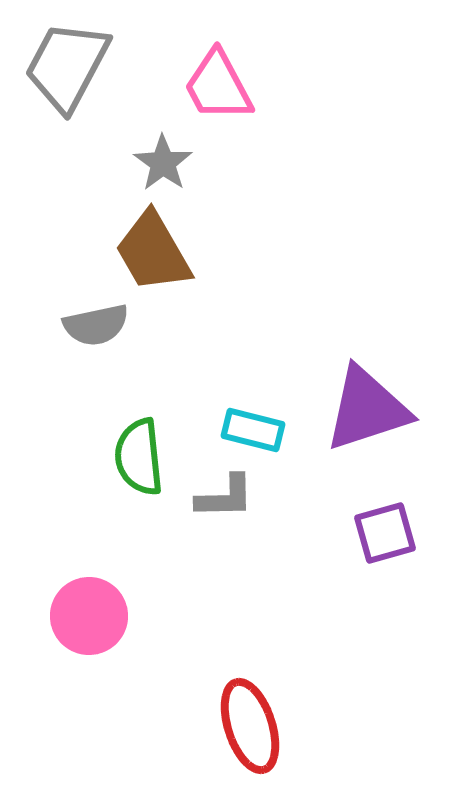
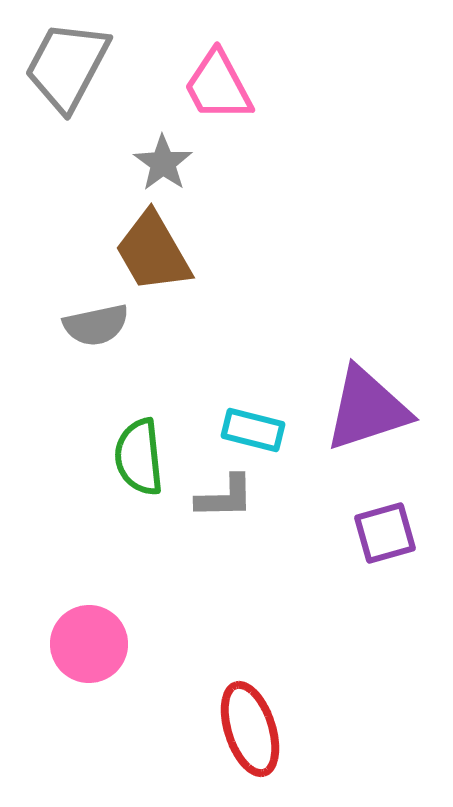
pink circle: moved 28 px down
red ellipse: moved 3 px down
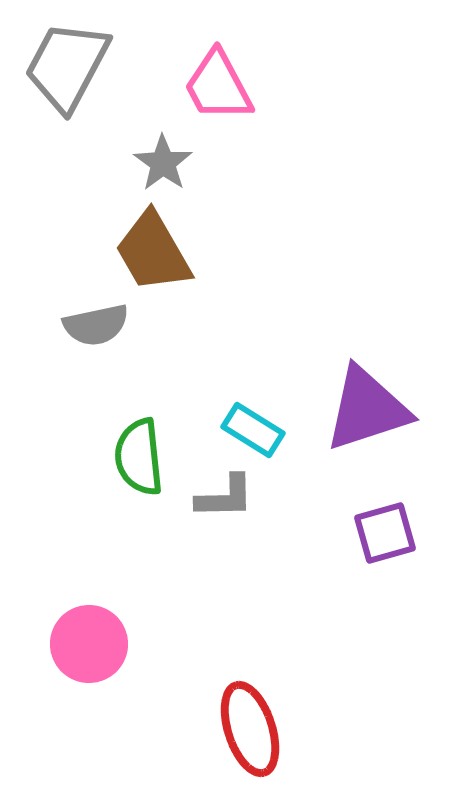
cyan rectangle: rotated 18 degrees clockwise
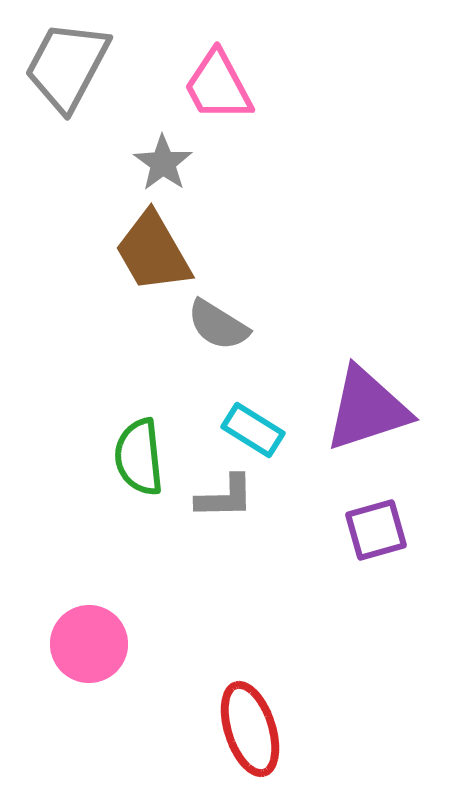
gray semicircle: moved 122 px right; rotated 44 degrees clockwise
purple square: moved 9 px left, 3 px up
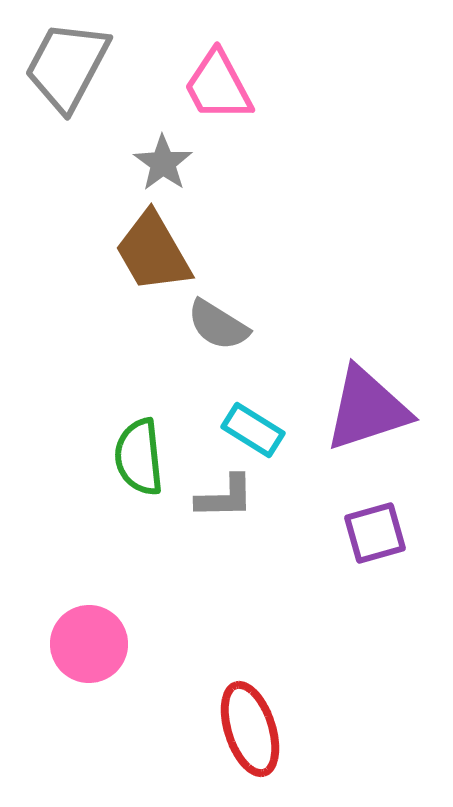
purple square: moved 1 px left, 3 px down
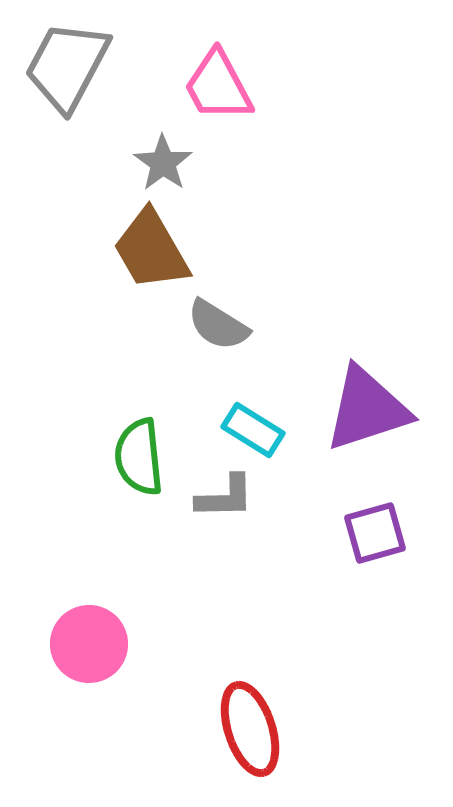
brown trapezoid: moved 2 px left, 2 px up
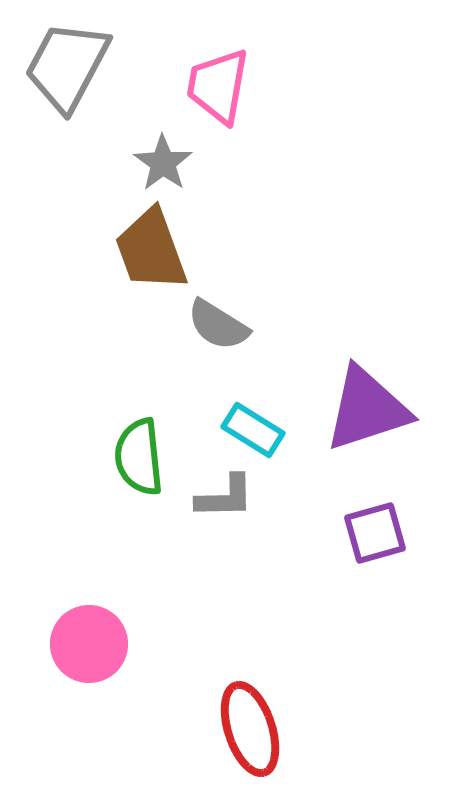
pink trapezoid: rotated 38 degrees clockwise
brown trapezoid: rotated 10 degrees clockwise
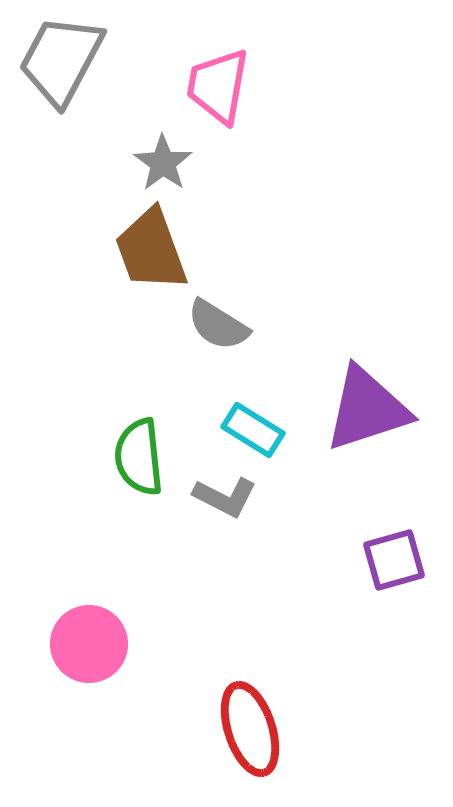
gray trapezoid: moved 6 px left, 6 px up
gray L-shape: rotated 28 degrees clockwise
purple square: moved 19 px right, 27 px down
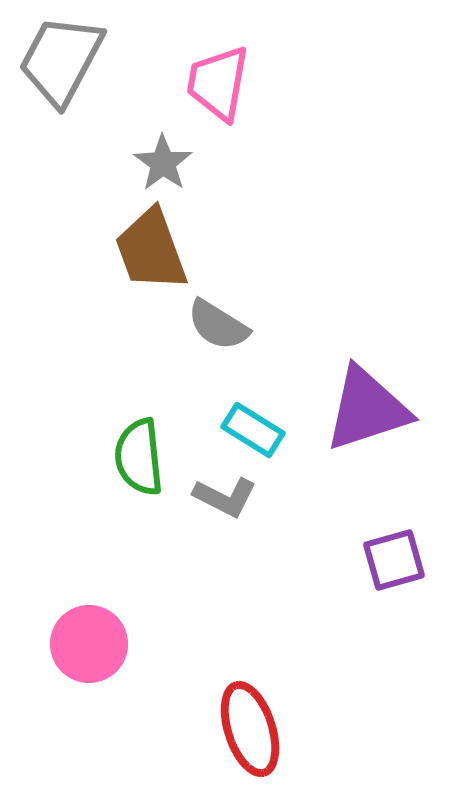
pink trapezoid: moved 3 px up
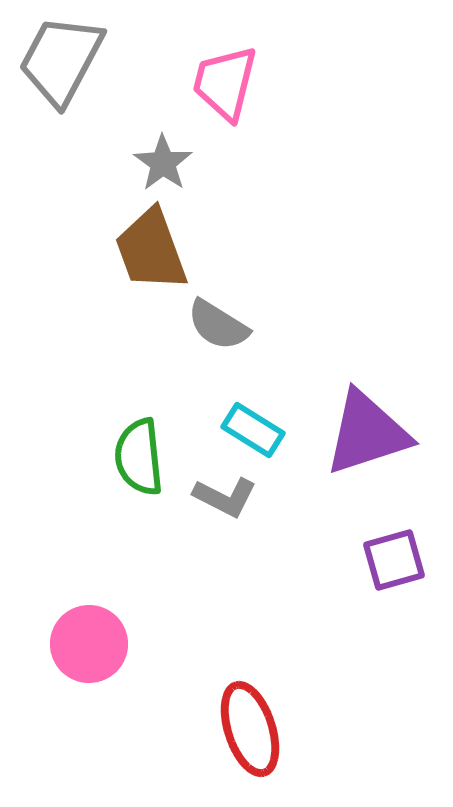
pink trapezoid: moved 7 px right; rotated 4 degrees clockwise
purple triangle: moved 24 px down
